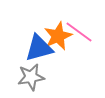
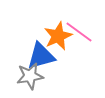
blue triangle: moved 2 px right, 8 px down
gray star: moved 1 px left, 1 px up
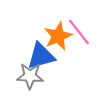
pink line: rotated 16 degrees clockwise
gray star: rotated 12 degrees clockwise
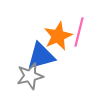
pink line: rotated 52 degrees clockwise
gray star: rotated 16 degrees counterclockwise
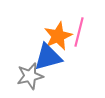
blue triangle: moved 7 px right, 1 px down
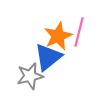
blue triangle: rotated 24 degrees counterclockwise
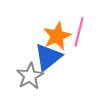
orange star: moved 1 px left
gray star: rotated 16 degrees counterclockwise
